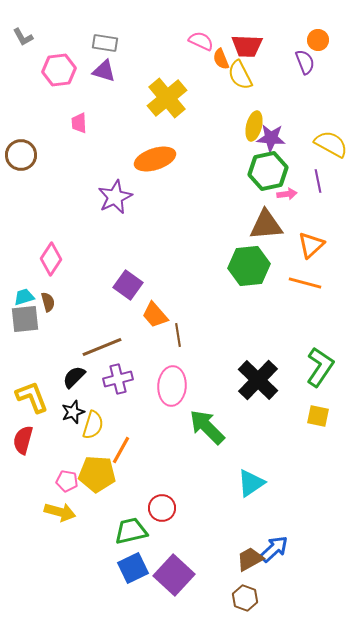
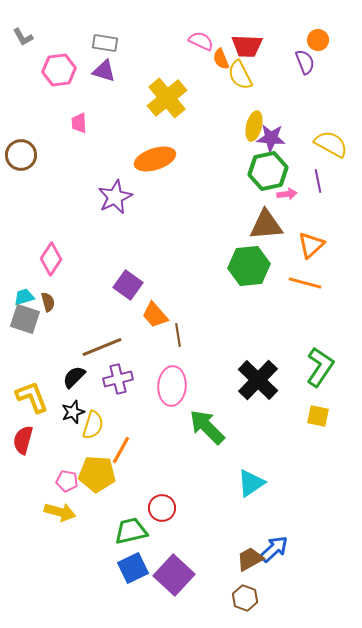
gray square at (25, 319): rotated 24 degrees clockwise
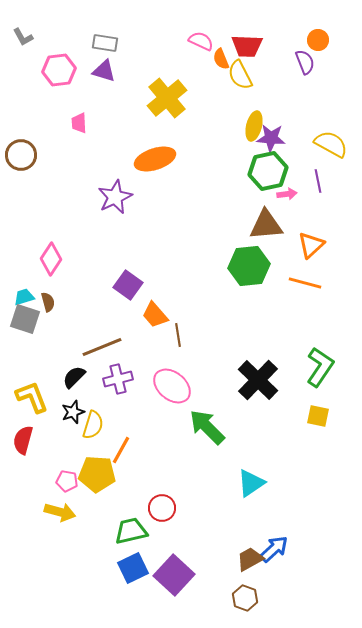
pink ellipse at (172, 386): rotated 54 degrees counterclockwise
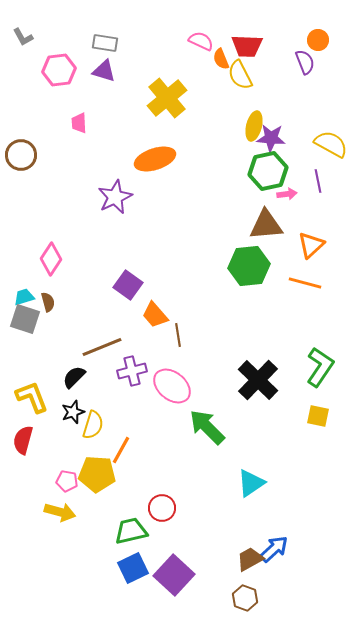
purple cross at (118, 379): moved 14 px right, 8 px up
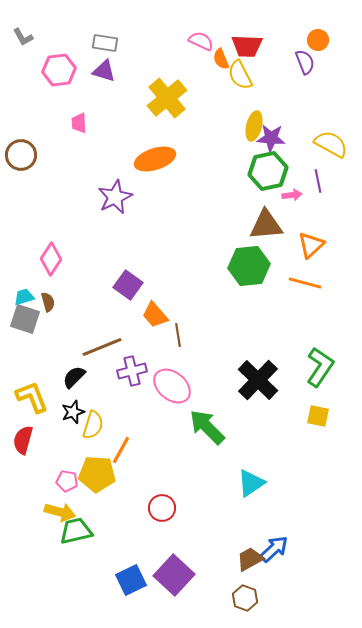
pink arrow at (287, 194): moved 5 px right, 1 px down
green trapezoid at (131, 531): moved 55 px left
blue square at (133, 568): moved 2 px left, 12 px down
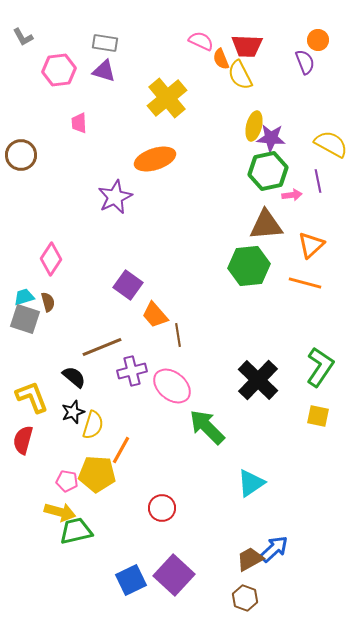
black semicircle at (74, 377): rotated 85 degrees clockwise
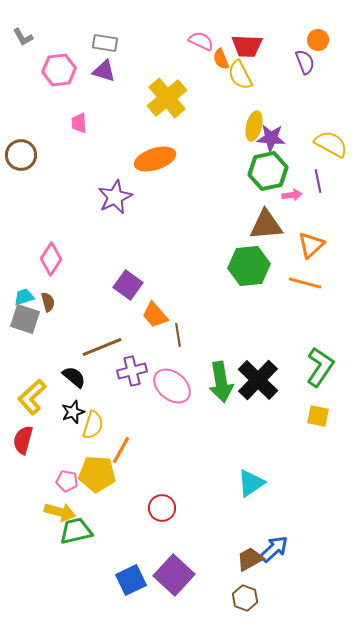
yellow L-shape at (32, 397): rotated 111 degrees counterclockwise
green arrow at (207, 427): moved 14 px right, 45 px up; rotated 144 degrees counterclockwise
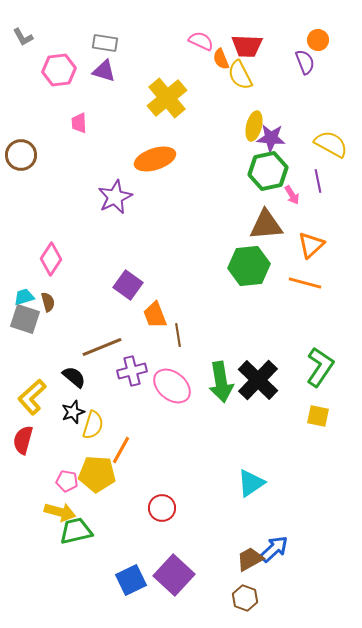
pink arrow at (292, 195): rotated 66 degrees clockwise
orange trapezoid at (155, 315): rotated 20 degrees clockwise
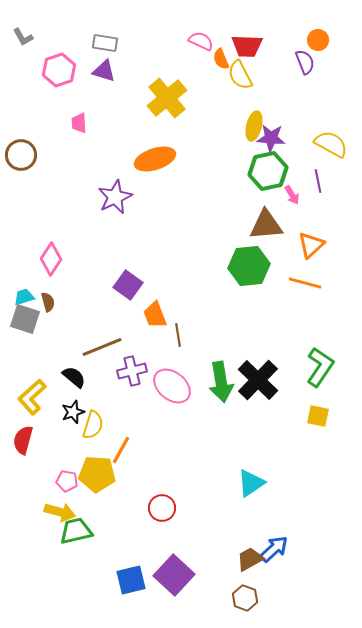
pink hexagon at (59, 70): rotated 12 degrees counterclockwise
blue square at (131, 580): rotated 12 degrees clockwise
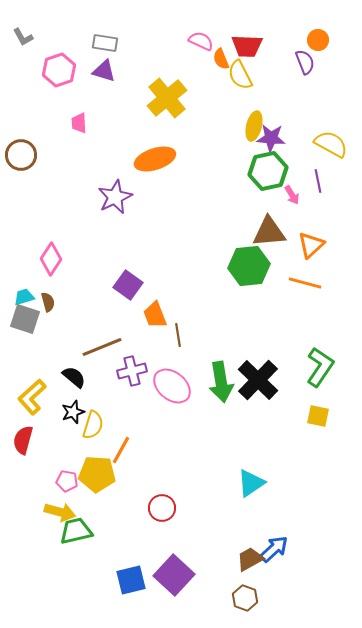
brown triangle at (266, 225): moved 3 px right, 7 px down
